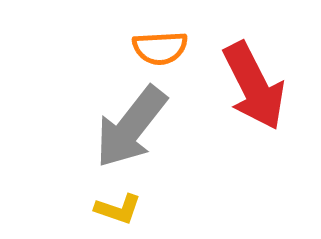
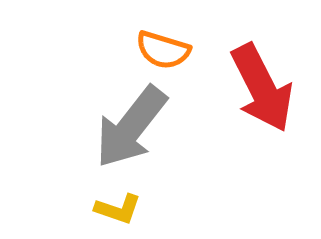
orange semicircle: moved 3 px right, 2 px down; rotated 20 degrees clockwise
red arrow: moved 8 px right, 2 px down
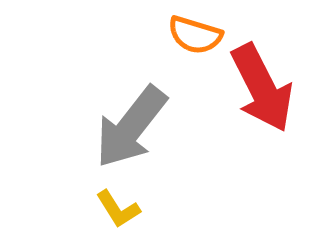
orange semicircle: moved 32 px right, 15 px up
yellow L-shape: rotated 39 degrees clockwise
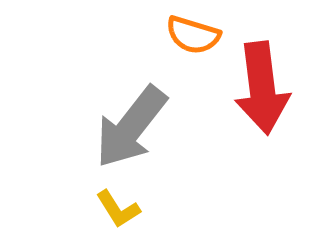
orange semicircle: moved 2 px left
red arrow: rotated 20 degrees clockwise
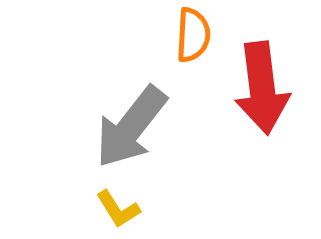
orange semicircle: rotated 104 degrees counterclockwise
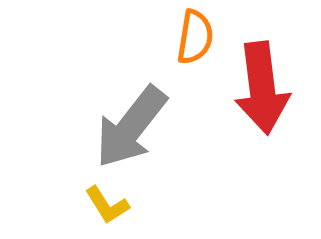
orange semicircle: moved 2 px right, 2 px down; rotated 6 degrees clockwise
yellow L-shape: moved 11 px left, 4 px up
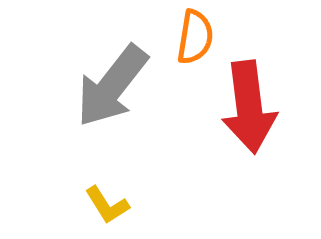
red arrow: moved 13 px left, 19 px down
gray arrow: moved 19 px left, 41 px up
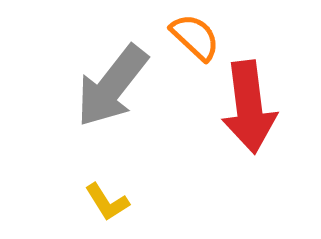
orange semicircle: rotated 56 degrees counterclockwise
yellow L-shape: moved 3 px up
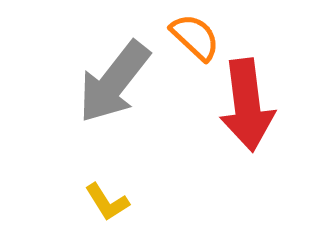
gray arrow: moved 2 px right, 4 px up
red arrow: moved 2 px left, 2 px up
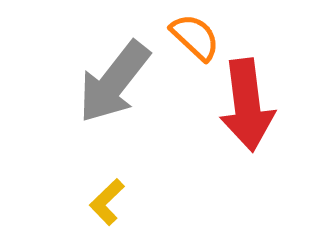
yellow L-shape: rotated 78 degrees clockwise
